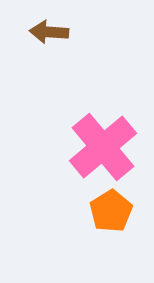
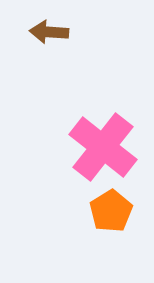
pink cross: rotated 12 degrees counterclockwise
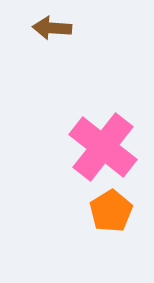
brown arrow: moved 3 px right, 4 px up
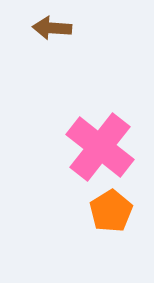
pink cross: moved 3 px left
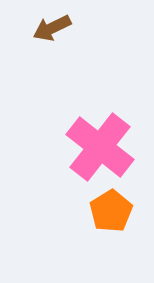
brown arrow: rotated 30 degrees counterclockwise
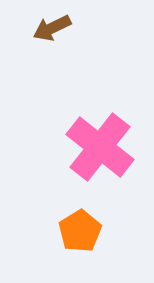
orange pentagon: moved 31 px left, 20 px down
